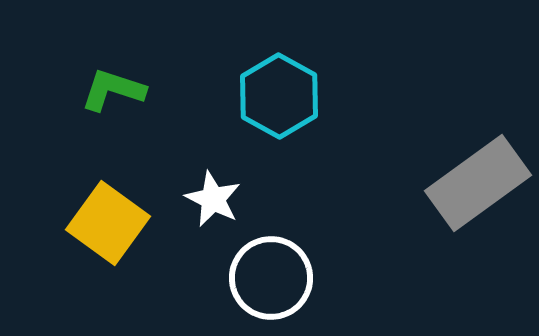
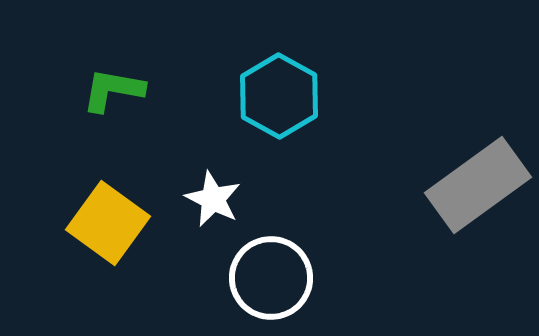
green L-shape: rotated 8 degrees counterclockwise
gray rectangle: moved 2 px down
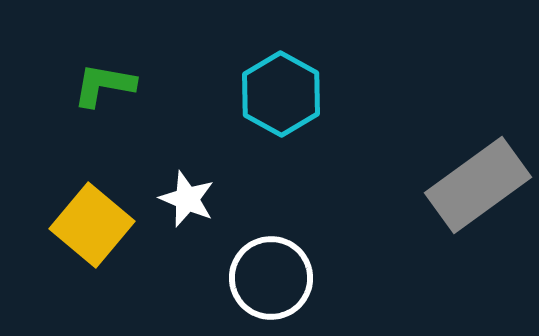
green L-shape: moved 9 px left, 5 px up
cyan hexagon: moved 2 px right, 2 px up
white star: moved 26 px left; rotated 4 degrees counterclockwise
yellow square: moved 16 px left, 2 px down; rotated 4 degrees clockwise
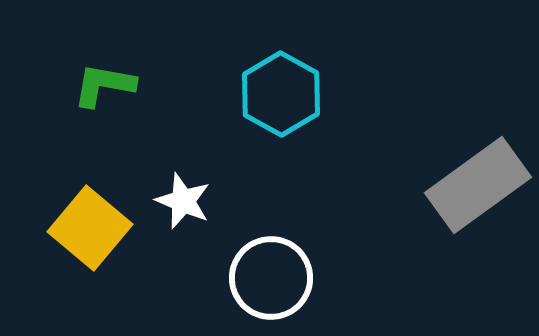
white star: moved 4 px left, 2 px down
yellow square: moved 2 px left, 3 px down
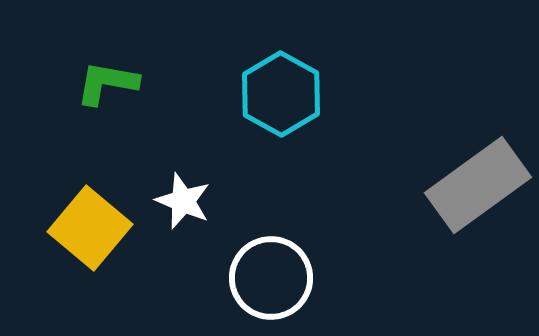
green L-shape: moved 3 px right, 2 px up
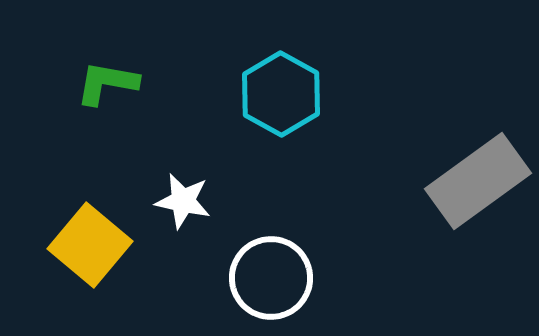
gray rectangle: moved 4 px up
white star: rotated 10 degrees counterclockwise
yellow square: moved 17 px down
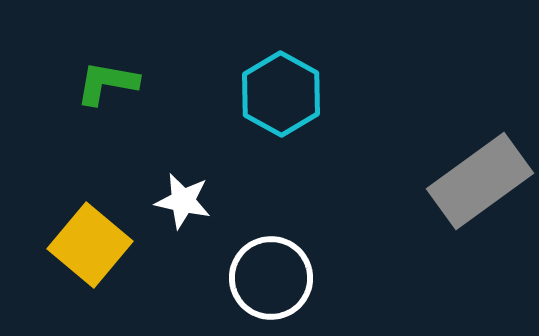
gray rectangle: moved 2 px right
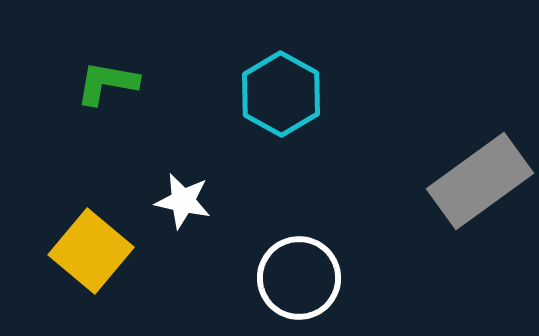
yellow square: moved 1 px right, 6 px down
white circle: moved 28 px right
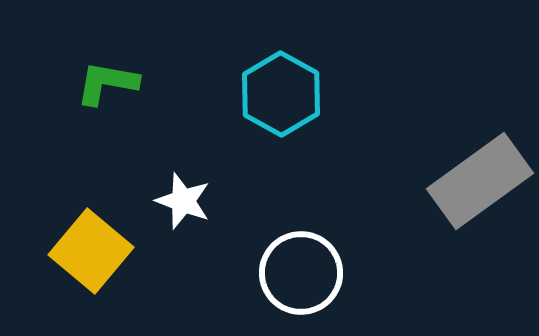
white star: rotated 8 degrees clockwise
white circle: moved 2 px right, 5 px up
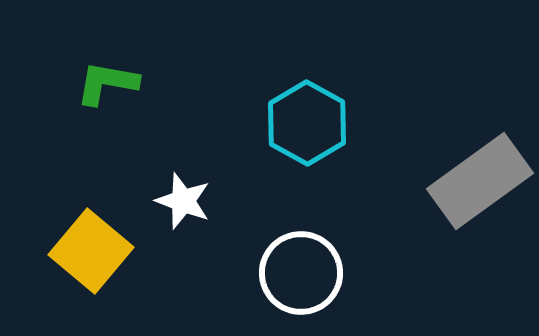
cyan hexagon: moved 26 px right, 29 px down
